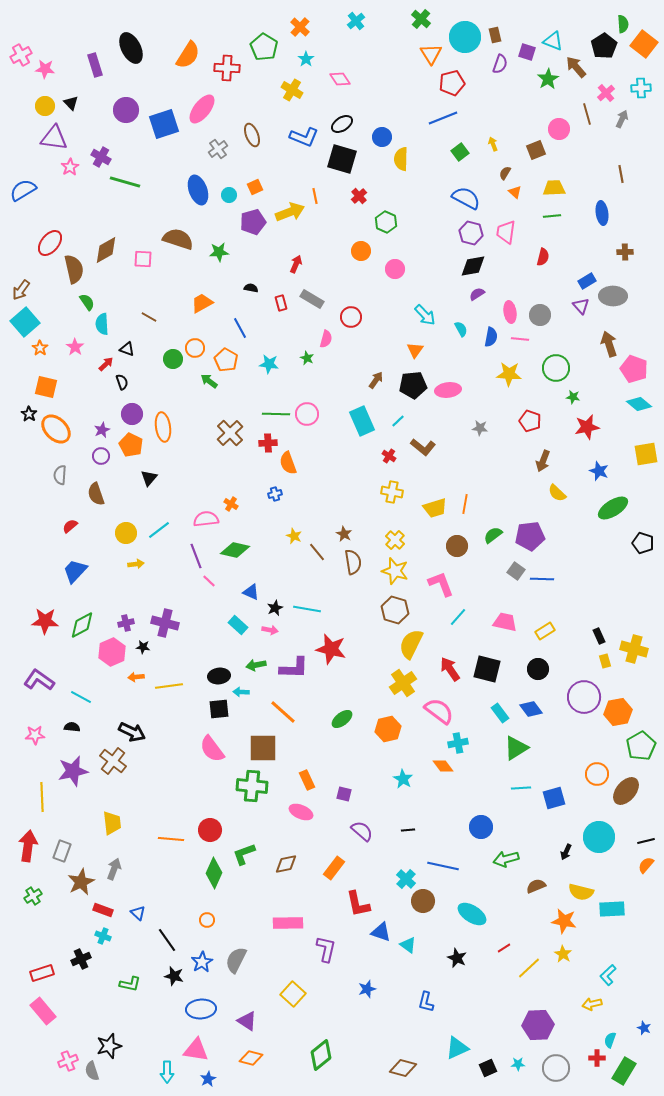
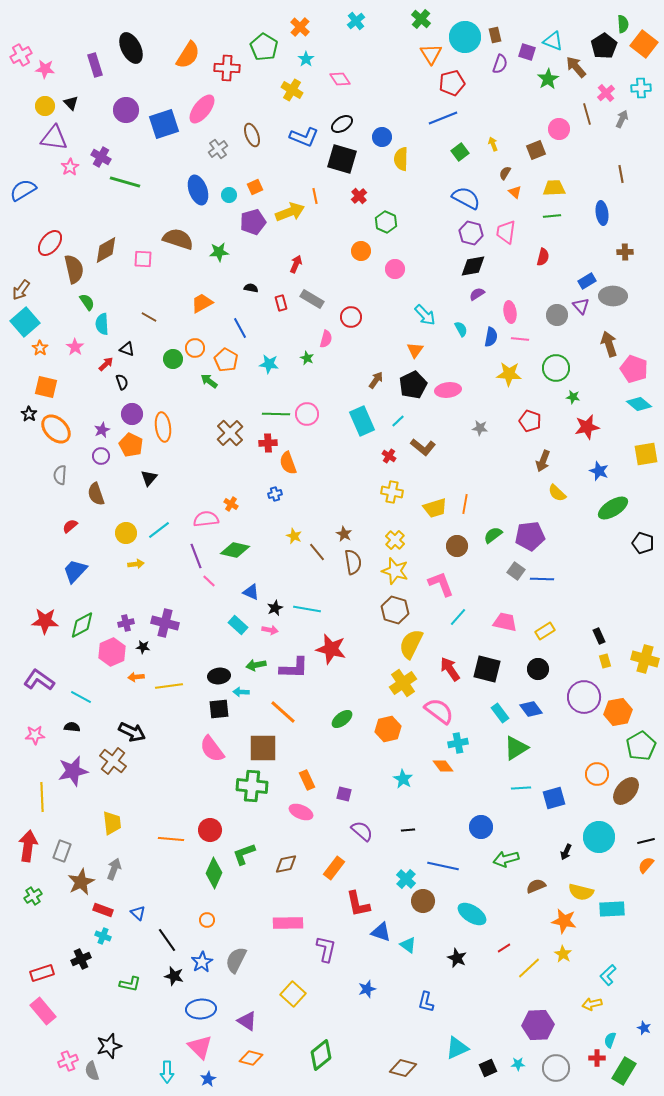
gray circle at (540, 315): moved 17 px right
black pentagon at (413, 385): rotated 20 degrees counterclockwise
yellow cross at (634, 649): moved 11 px right, 10 px down
pink triangle at (196, 1050): moved 4 px right, 3 px up; rotated 36 degrees clockwise
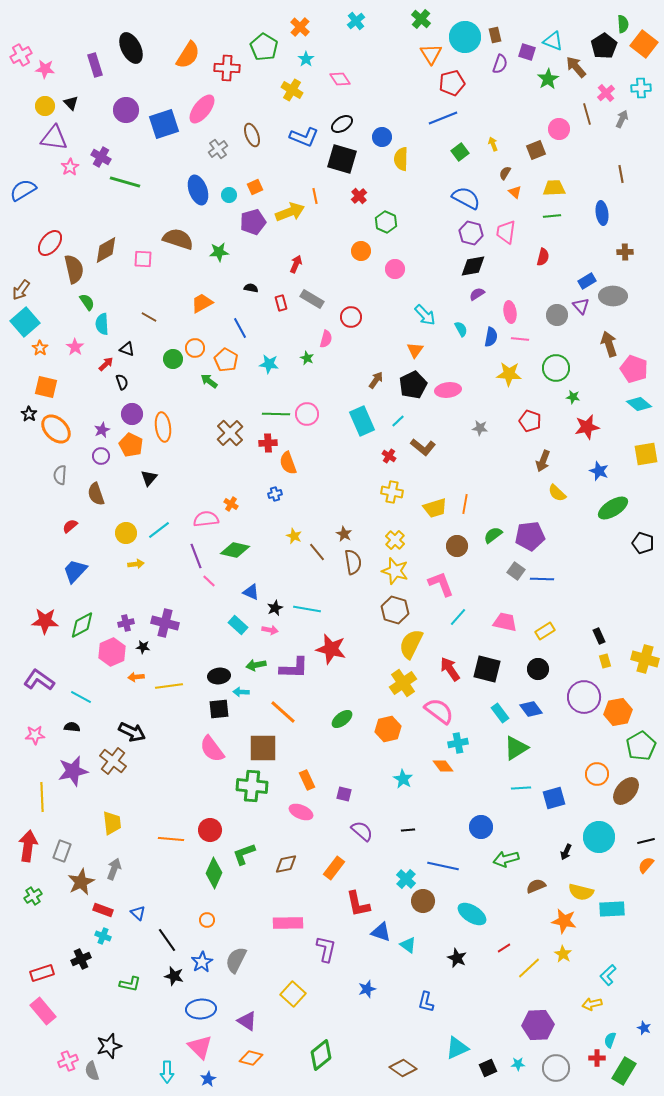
brown diamond at (403, 1068): rotated 20 degrees clockwise
